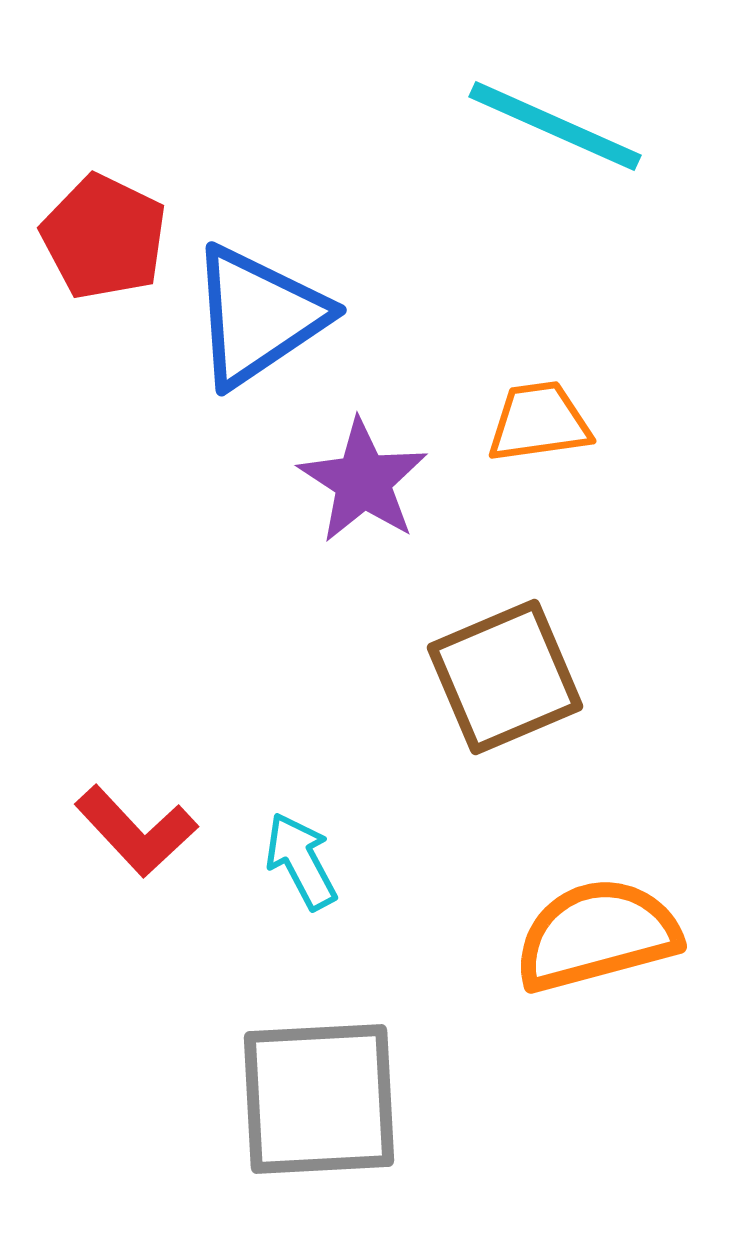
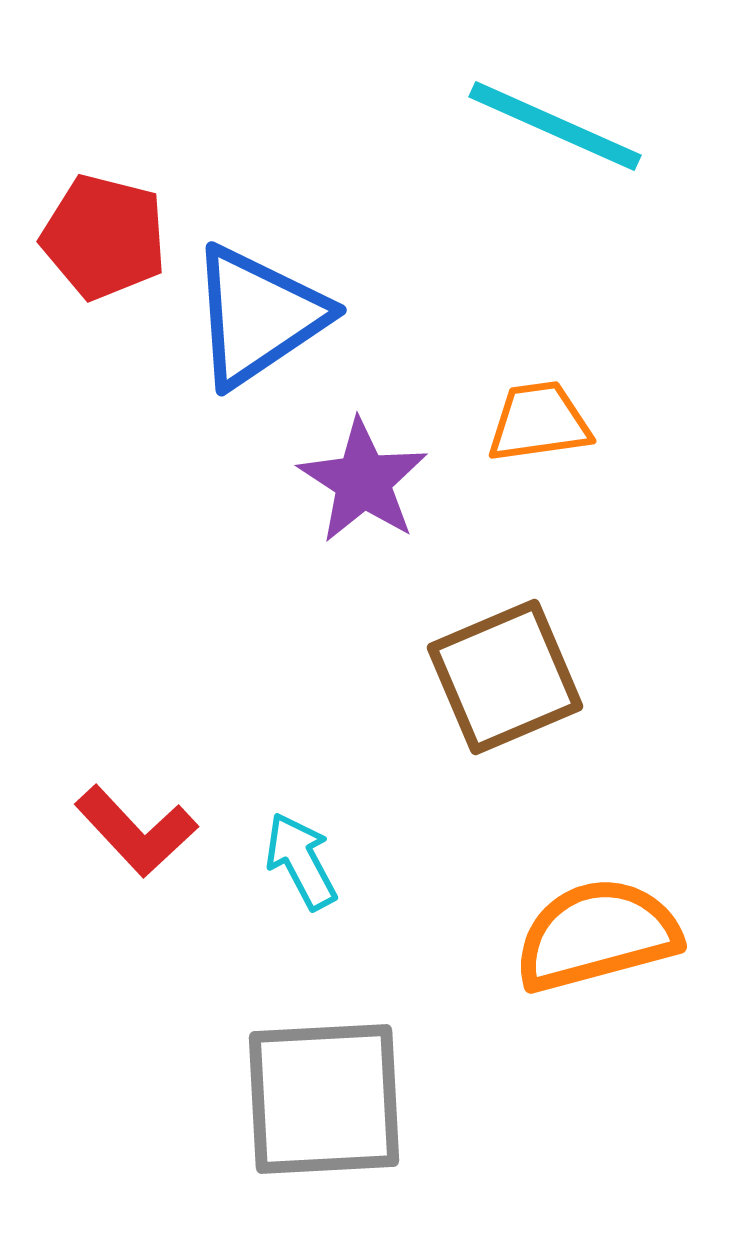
red pentagon: rotated 12 degrees counterclockwise
gray square: moved 5 px right
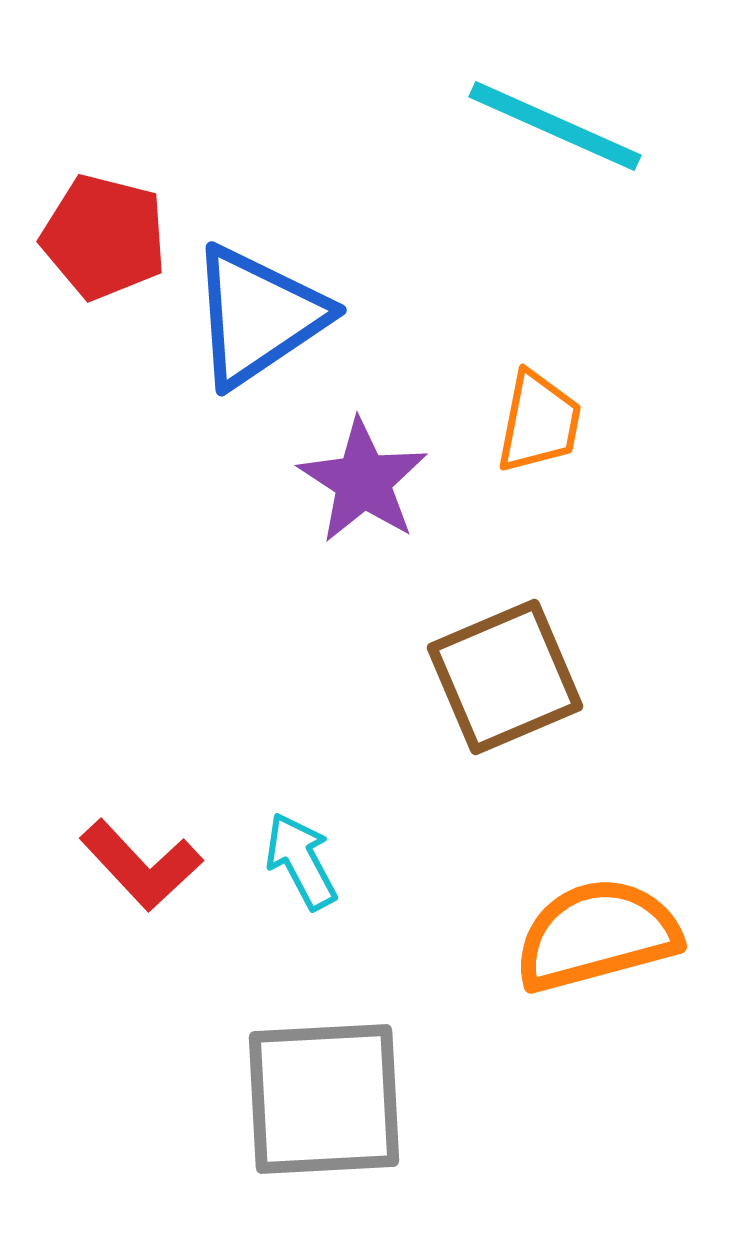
orange trapezoid: rotated 109 degrees clockwise
red L-shape: moved 5 px right, 34 px down
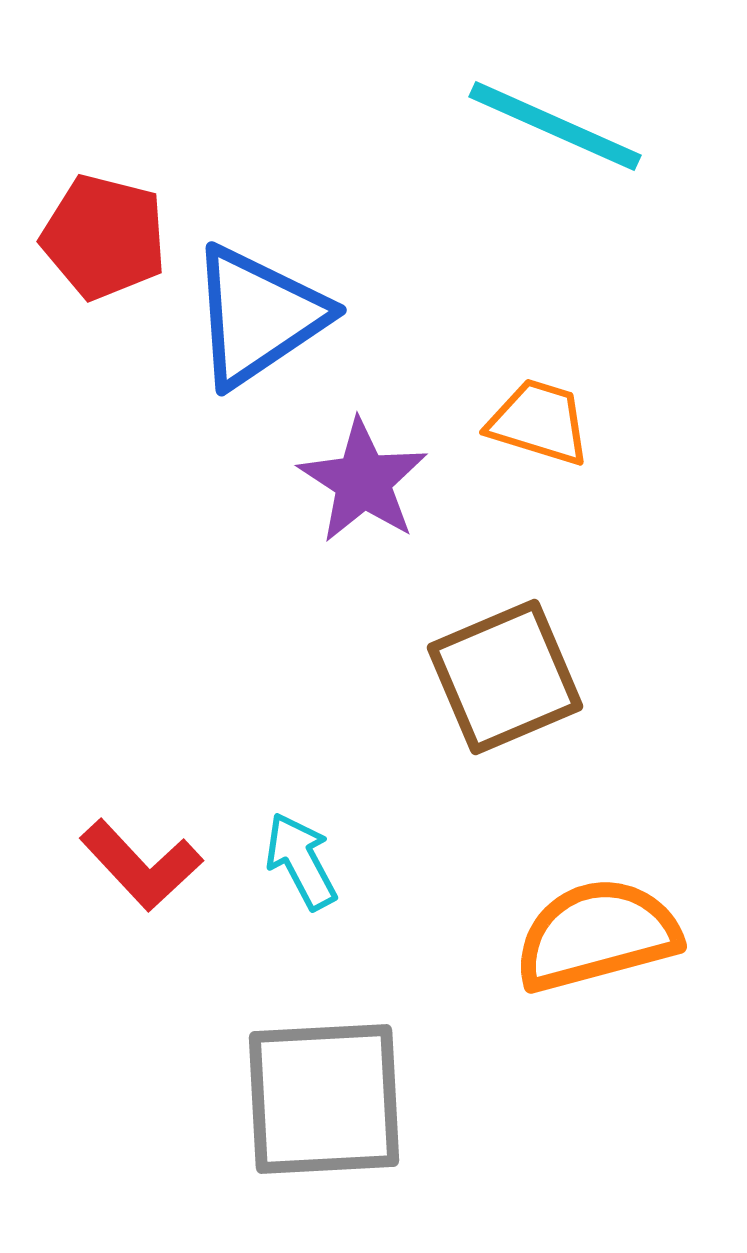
orange trapezoid: rotated 84 degrees counterclockwise
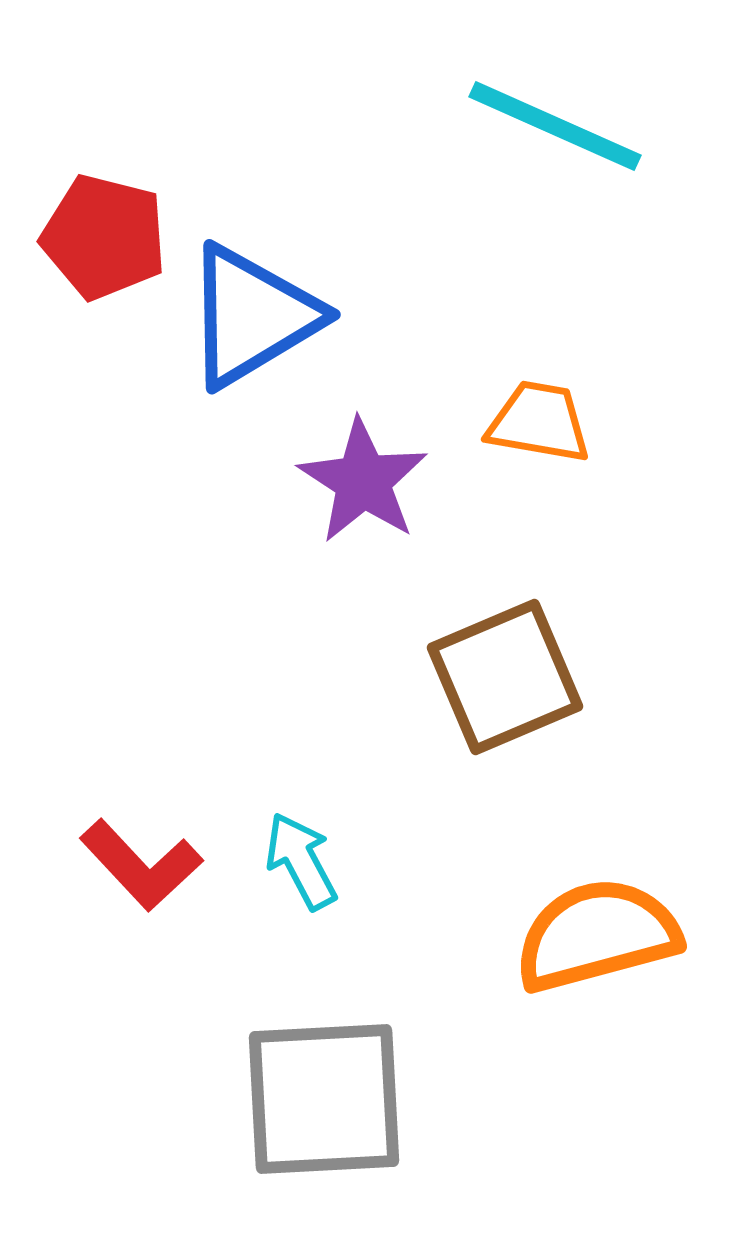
blue triangle: moved 6 px left; rotated 3 degrees clockwise
orange trapezoid: rotated 7 degrees counterclockwise
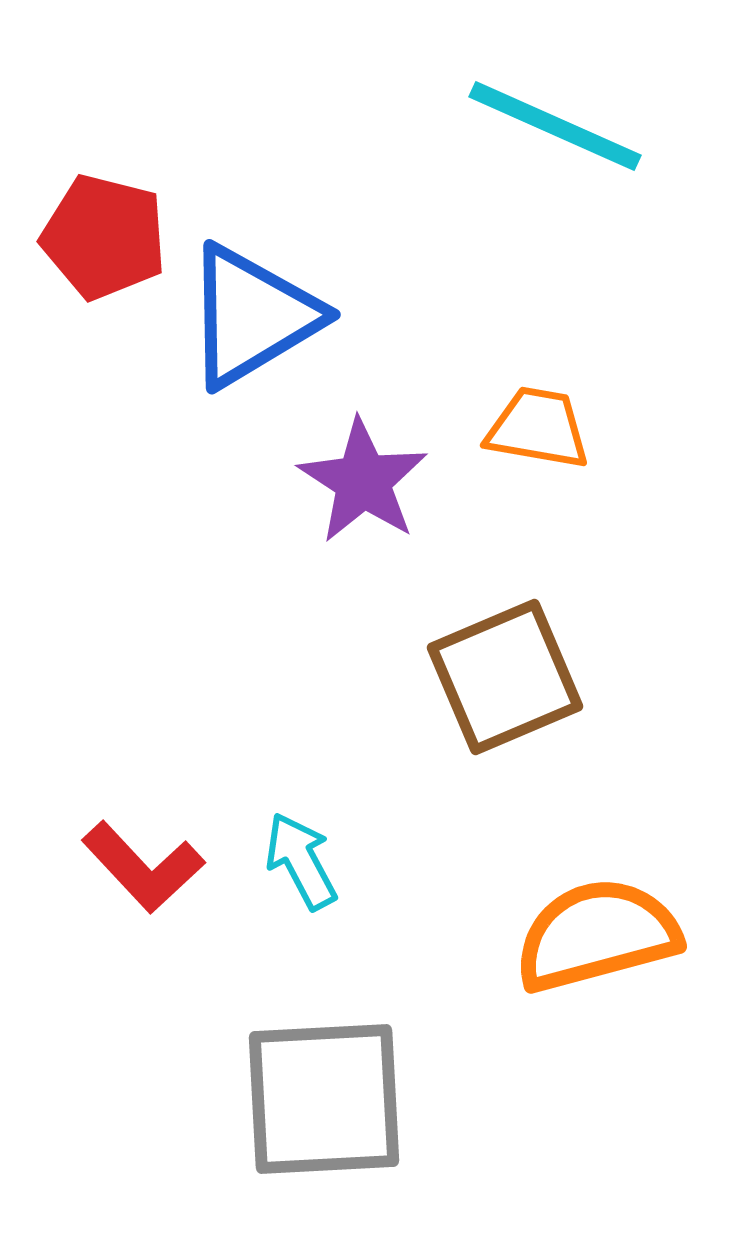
orange trapezoid: moved 1 px left, 6 px down
red L-shape: moved 2 px right, 2 px down
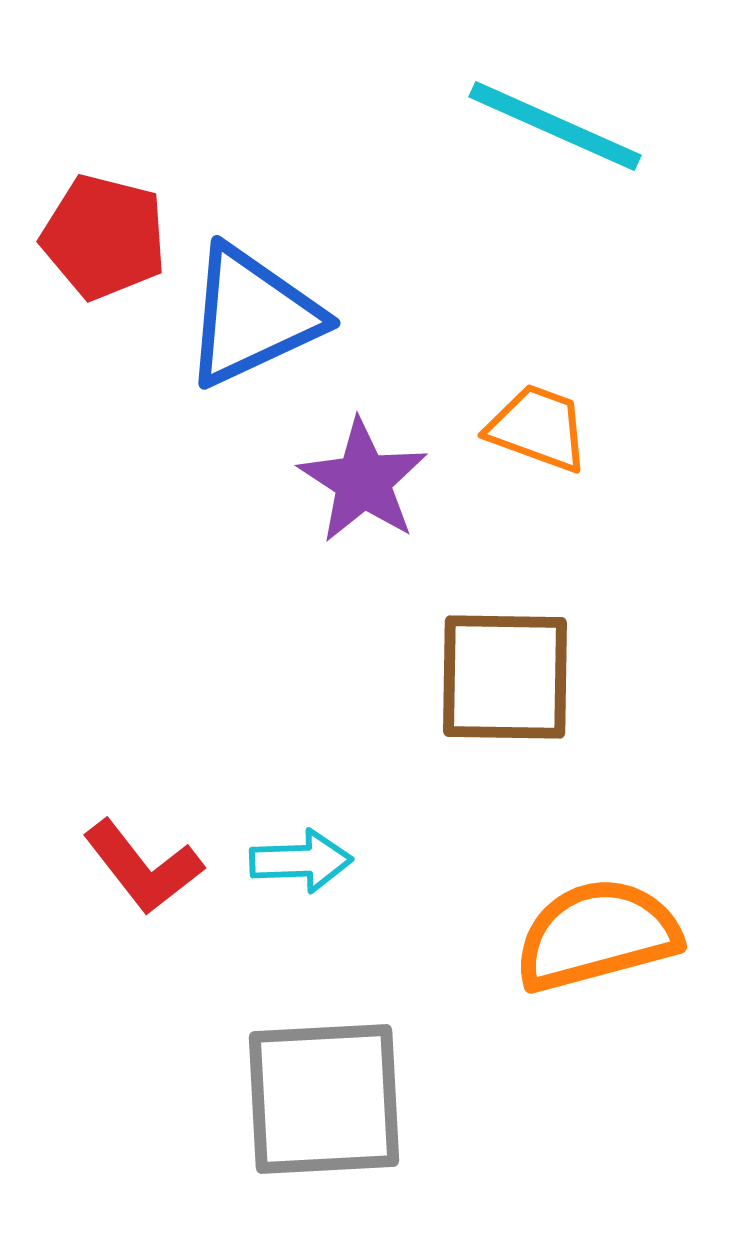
blue triangle: rotated 6 degrees clockwise
orange trapezoid: rotated 10 degrees clockwise
brown square: rotated 24 degrees clockwise
cyan arrow: rotated 116 degrees clockwise
red L-shape: rotated 5 degrees clockwise
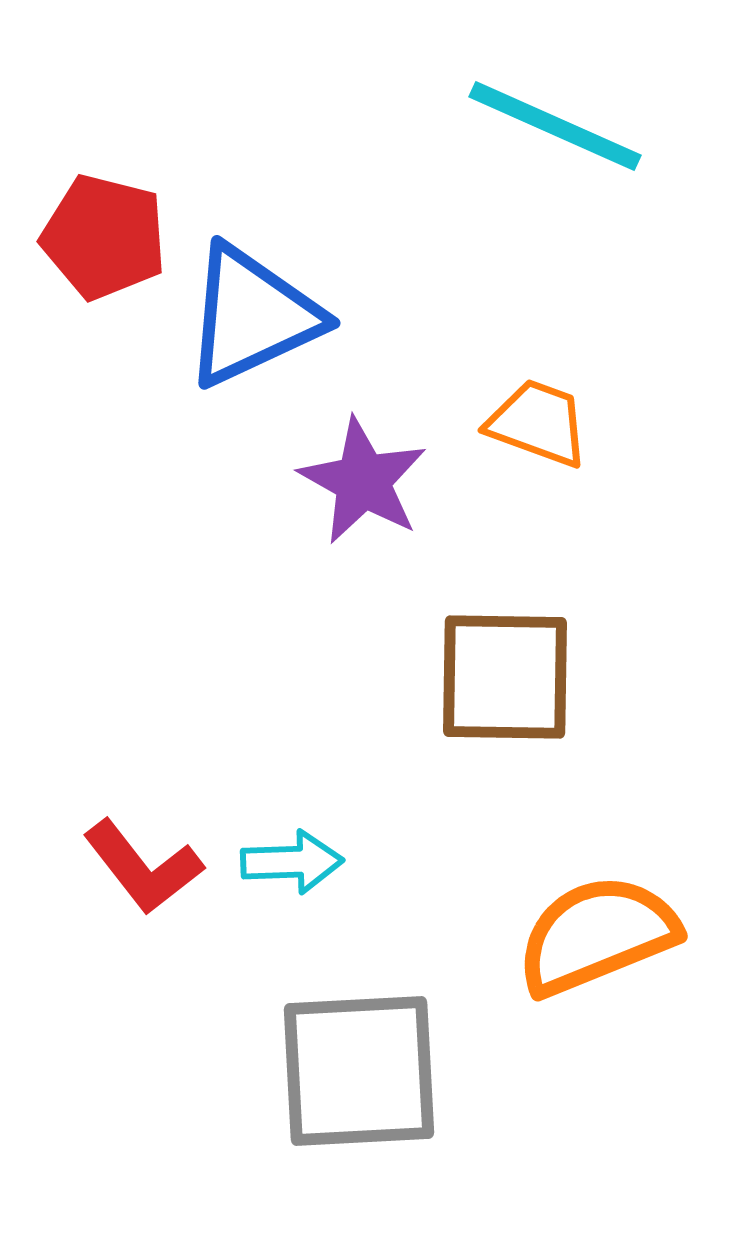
orange trapezoid: moved 5 px up
purple star: rotated 4 degrees counterclockwise
cyan arrow: moved 9 px left, 1 px down
orange semicircle: rotated 7 degrees counterclockwise
gray square: moved 35 px right, 28 px up
